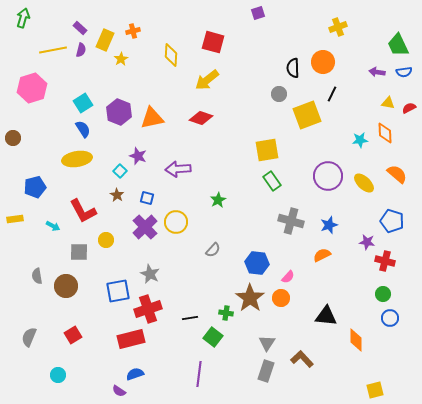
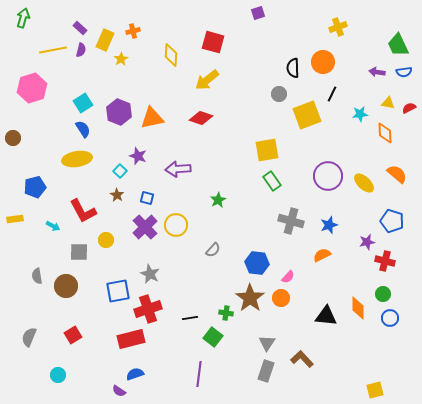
cyan star at (360, 140): moved 26 px up
yellow circle at (176, 222): moved 3 px down
purple star at (367, 242): rotated 21 degrees counterclockwise
orange diamond at (356, 340): moved 2 px right, 32 px up
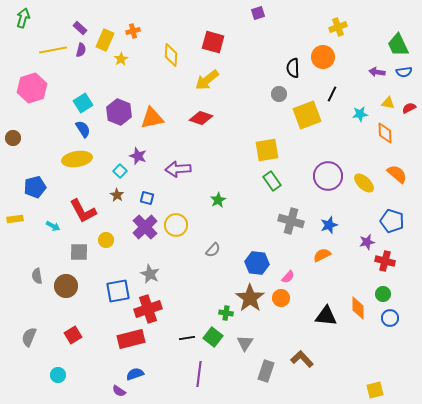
orange circle at (323, 62): moved 5 px up
black line at (190, 318): moved 3 px left, 20 px down
gray triangle at (267, 343): moved 22 px left
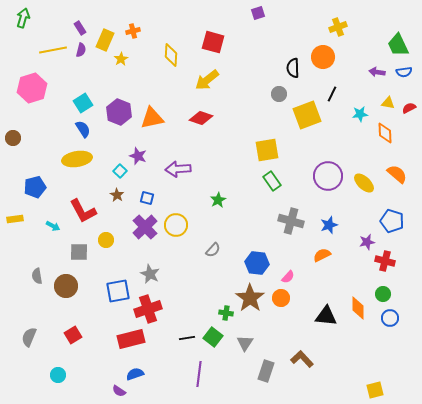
purple rectangle at (80, 28): rotated 16 degrees clockwise
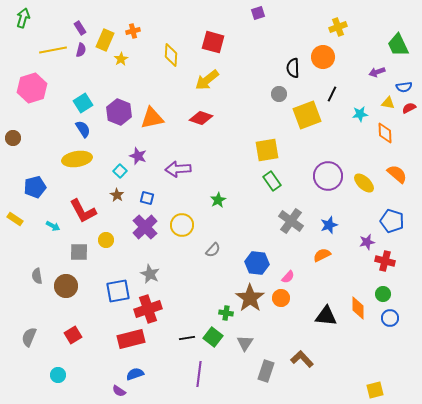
purple arrow at (377, 72): rotated 28 degrees counterclockwise
blue semicircle at (404, 72): moved 15 px down
yellow rectangle at (15, 219): rotated 42 degrees clockwise
gray cross at (291, 221): rotated 20 degrees clockwise
yellow circle at (176, 225): moved 6 px right
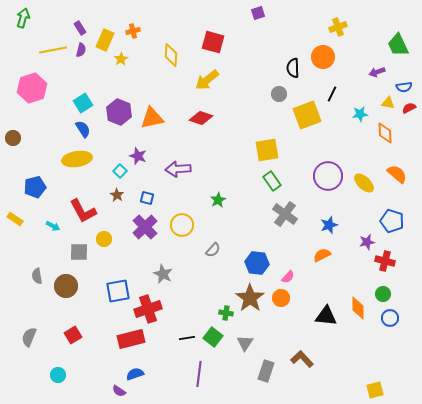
gray cross at (291, 221): moved 6 px left, 7 px up
yellow circle at (106, 240): moved 2 px left, 1 px up
gray star at (150, 274): moved 13 px right
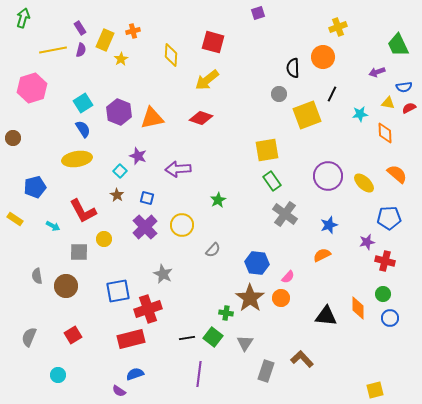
blue pentagon at (392, 221): moved 3 px left, 3 px up; rotated 20 degrees counterclockwise
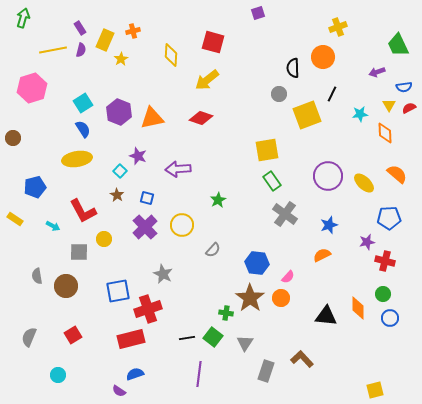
yellow triangle at (388, 103): moved 1 px right, 2 px down; rotated 48 degrees clockwise
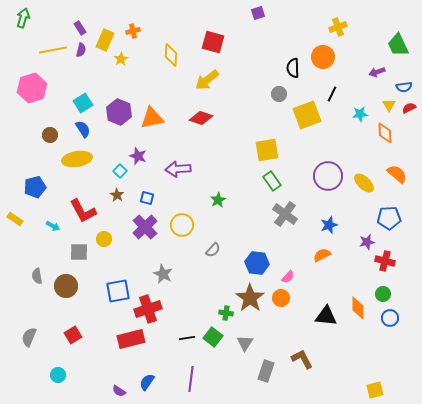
brown circle at (13, 138): moved 37 px right, 3 px up
brown L-shape at (302, 359): rotated 15 degrees clockwise
blue semicircle at (135, 374): moved 12 px right, 8 px down; rotated 36 degrees counterclockwise
purple line at (199, 374): moved 8 px left, 5 px down
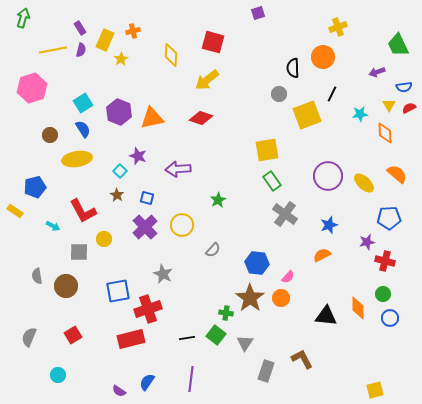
yellow rectangle at (15, 219): moved 8 px up
green square at (213, 337): moved 3 px right, 2 px up
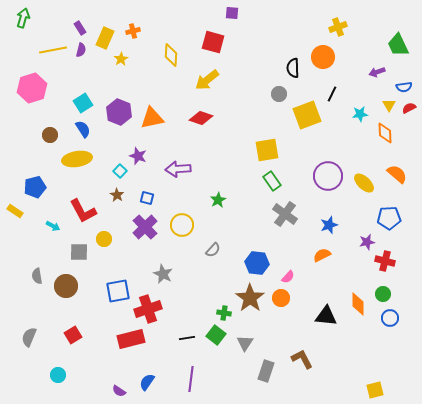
purple square at (258, 13): moved 26 px left; rotated 24 degrees clockwise
yellow rectangle at (105, 40): moved 2 px up
orange diamond at (358, 308): moved 4 px up
green cross at (226, 313): moved 2 px left
